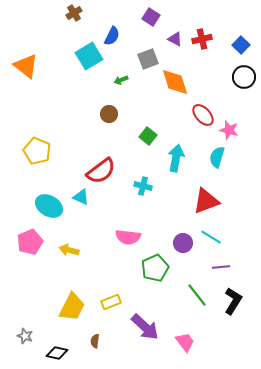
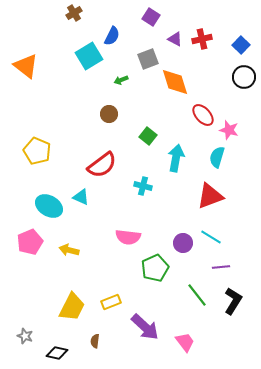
red semicircle: moved 1 px right, 6 px up
red triangle: moved 4 px right, 5 px up
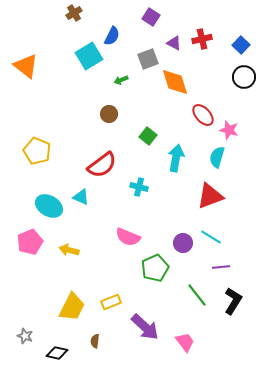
purple triangle: moved 1 px left, 4 px down
cyan cross: moved 4 px left, 1 px down
pink semicircle: rotated 15 degrees clockwise
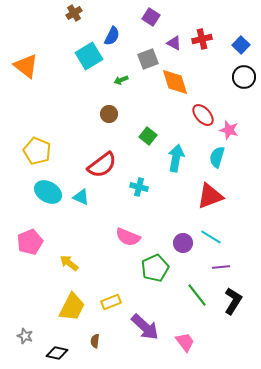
cyan ellipse: moved 1 px left, 14 px up
yellow arrow: moved 13 px down; rotated 24 degrees clockwise
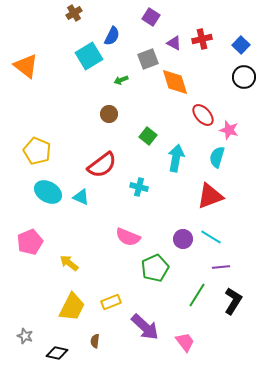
purple circle: moved 4 px up
green line: rotated 70 degrees clockwise
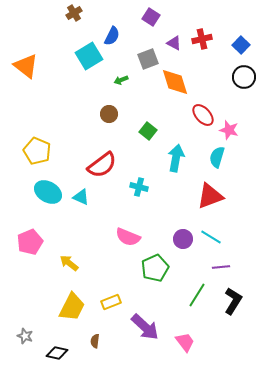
green square: moved 5 px up
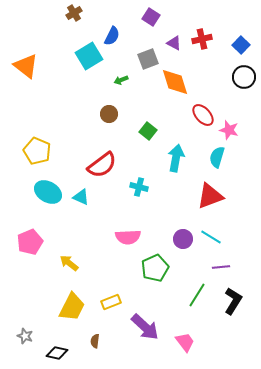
pink semicircle: rotated 25 degrees counterclockwise
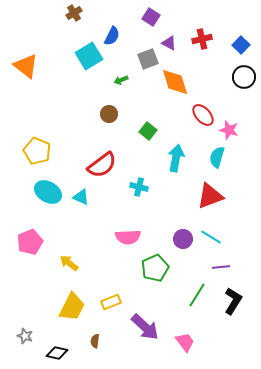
purple triangle: moved 5 px left
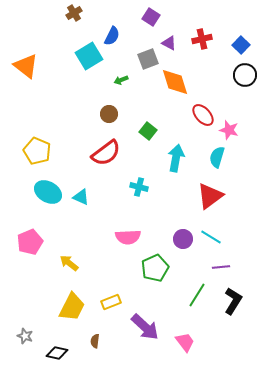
black circle: moved 1 px right, 2 px up
red semicircle: moved 4 px right, 12 px up
red triangle: rotated 16 degrees counterclockwise
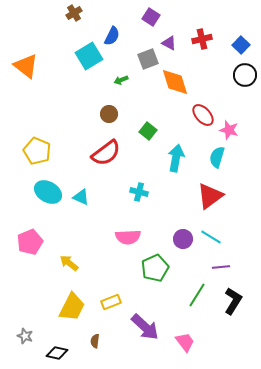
cyan cross: moved 5 px down
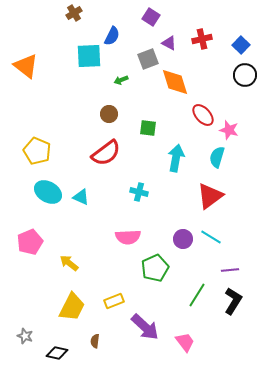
cyan square: rotated 28 degrees clockwise
green square: moved 3 px up; rotated 30 degrees counterclockwise
purple line: moved 9 px right, 3 px down
yellow rectangle: moved 3 px right, 1 px up
